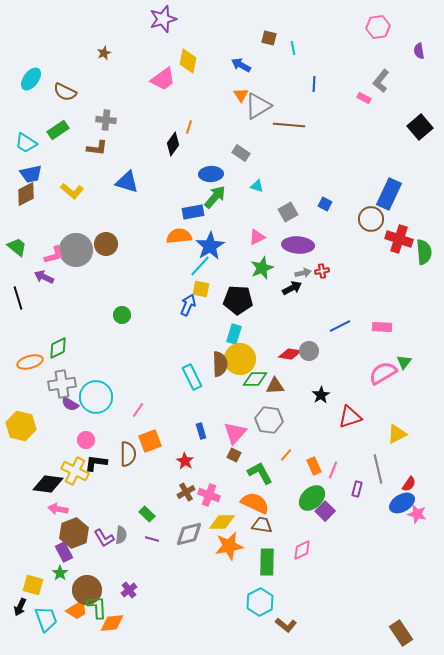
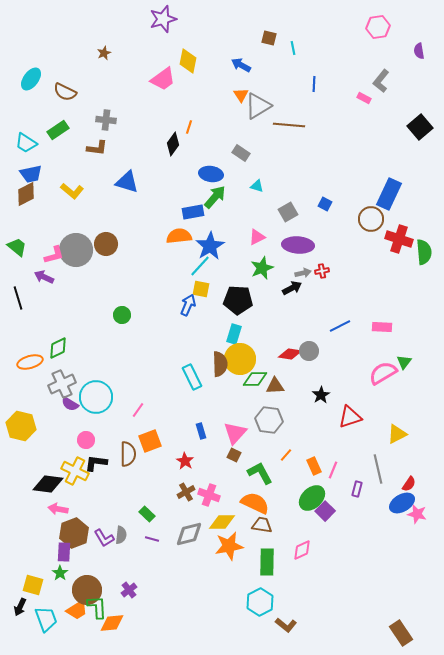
blue ellipse at (211, 174): rotated 10 degrees clockwise
gray cross at (62, 384): rotated 16 degrees counterclockwise
purple rectangle at (64, 552): rotated 30 degrees clockwise
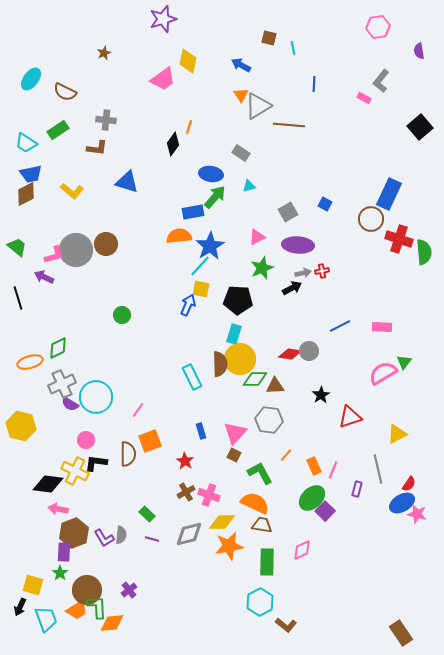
cyan triangle at (257, 186): moved 8 px left; rotated 32 degrees counterclockwise
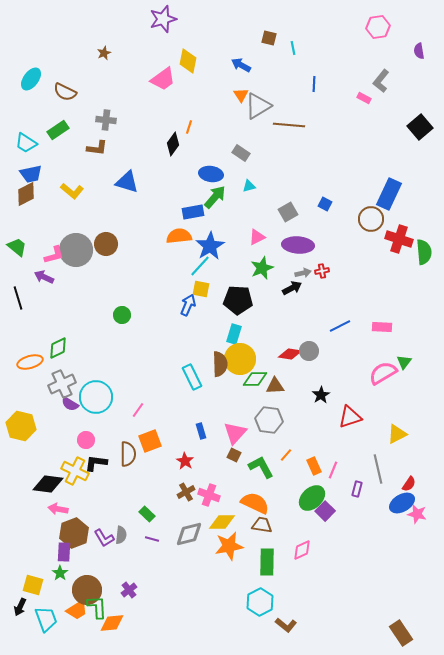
green L-shape at (260, 473): moved 1 px right, 6 px up
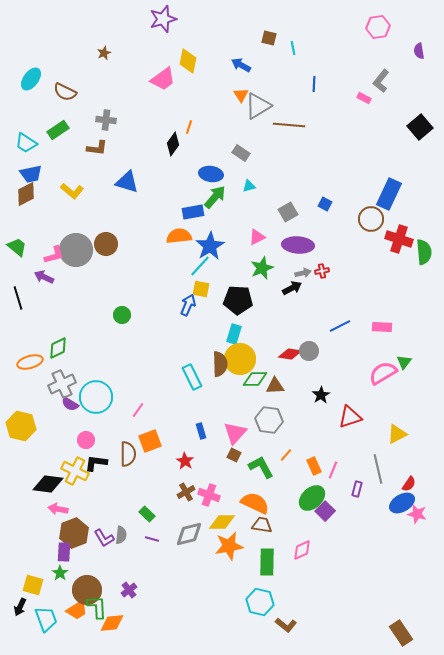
cyan hexagon at (260, 602): rotated 20 degrees counterclockwise
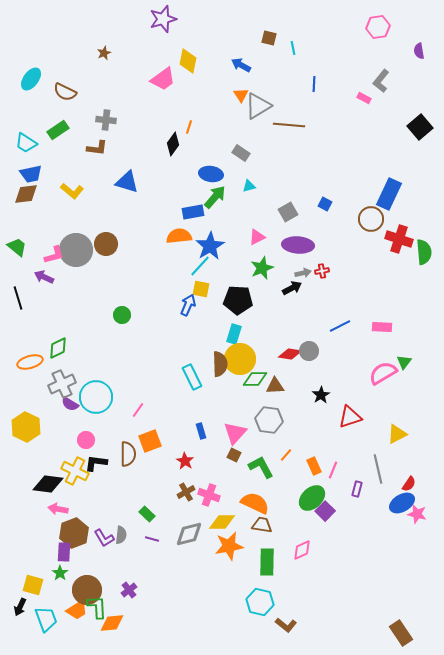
brown diamond at (26, 194): rotated 20 degrees clockwise
yellow hexagon at (21, 426): moved 5 px right, 1 px down; rotated 12 degrees clockwise
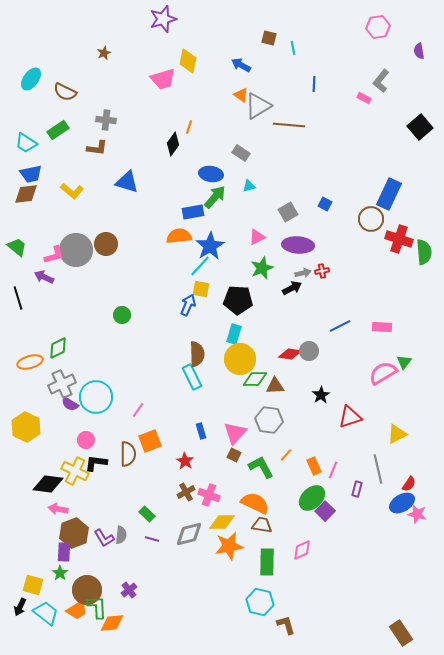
pink trapezoid at (163, 79): rotated 20 degrees clockwise
orange triangle at (241, 95): rotated 21 degrees counterclockwise
brown semicircle at (220, 364): moved 23 px left, 10 px up
cyan trapezoid at (46, 619): moved 6 px up; rotated 32 degrees counterclockwise
brown L-shape at (286, 625): rotated 145 degrees counterclockwise
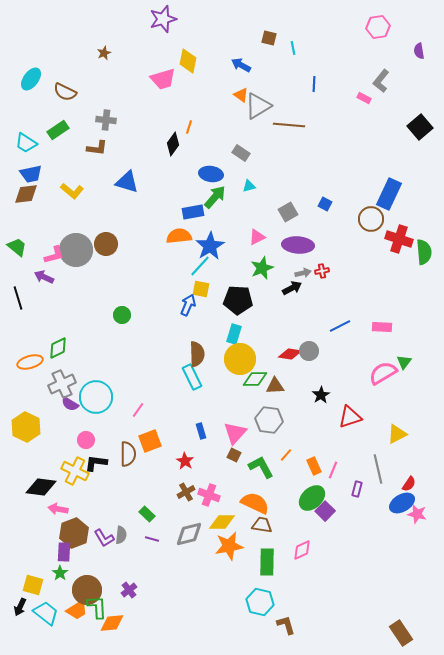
black diamond at (48, 484): moved 7 px left, 3 px down
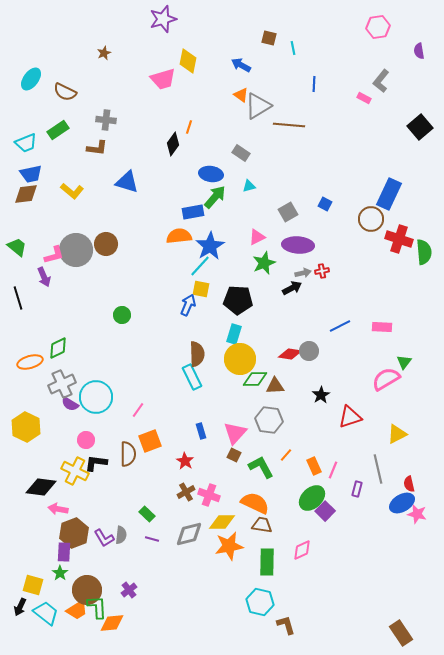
cyan trapezoid at (26, 143): rotated 55 degrees counterclockwise
green star at (262, 268): moved 2 px right, 5 px up
purple arrow at (44, 277): rotated 138 degrees counterclockwise
pink semicircle at (383, 373): moved 3 px right, 6 px down
red semicircle at (409, 484): rotated 133 degrees clockwise
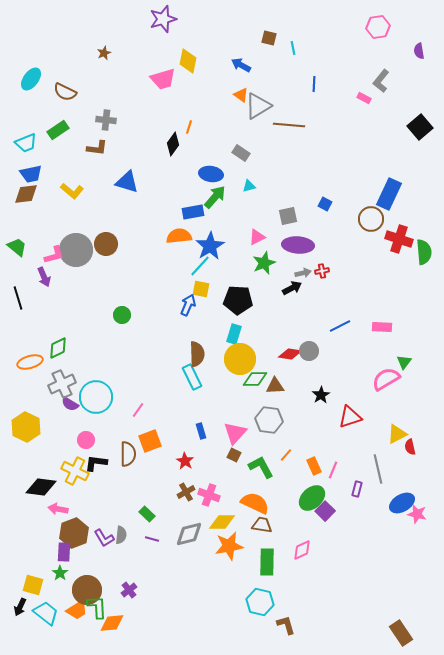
gray square at (288, 212): moved 4 px down; rotated 18 degrees clockwise
red semicircle at (409, 484): moved 1 px right, 37 px up
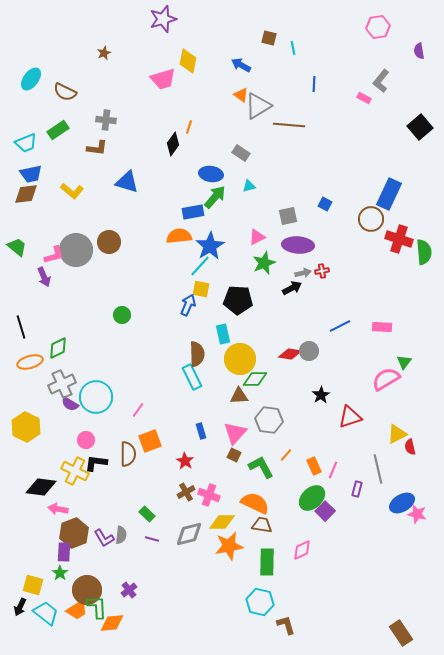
brown circle at (106, 244): moved 3 px right, 2 px up
black line at (18, 298): moved 3 px right, 29 px down
cyan rectangle at (234, 334): moved 11 px left; rotated 30 degrees counterclockwise
brown triangle at (275, 386): moved 36 px left, 10 px down
